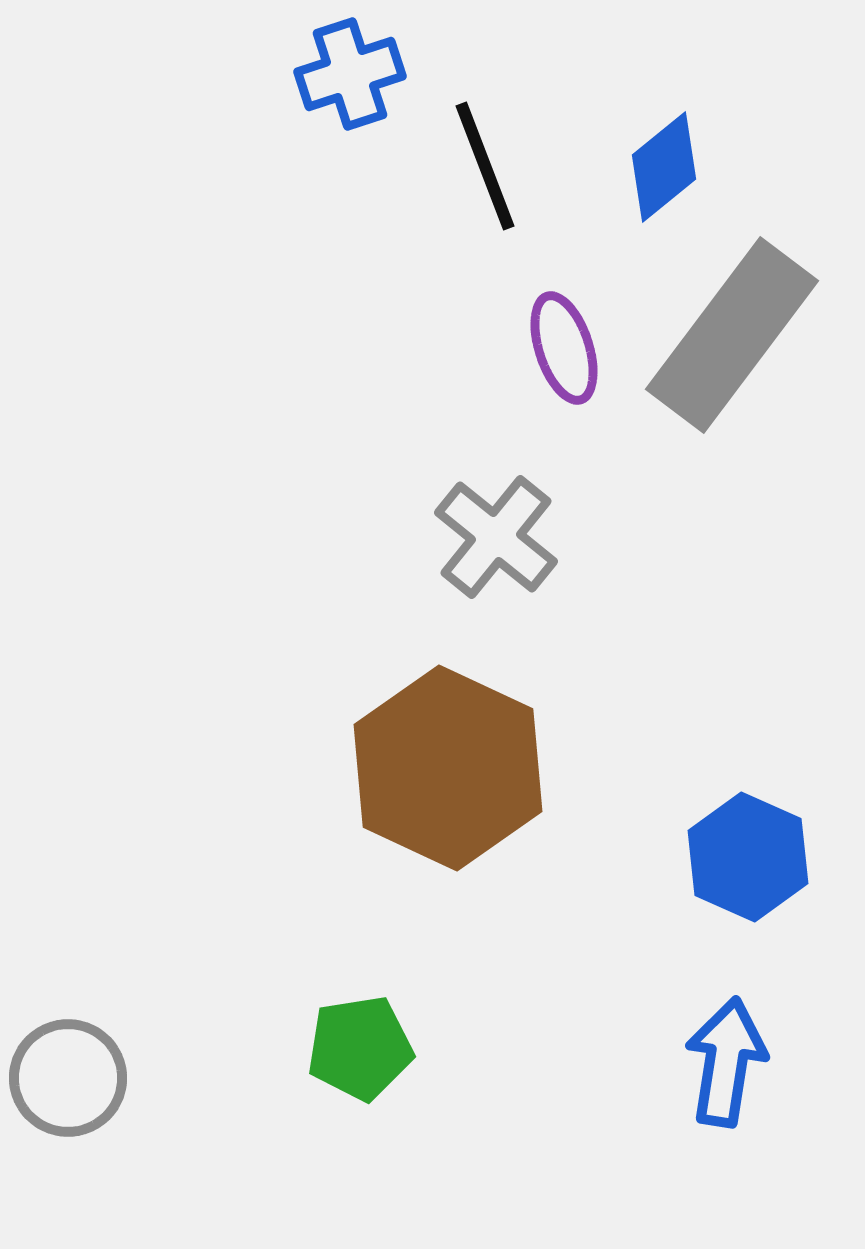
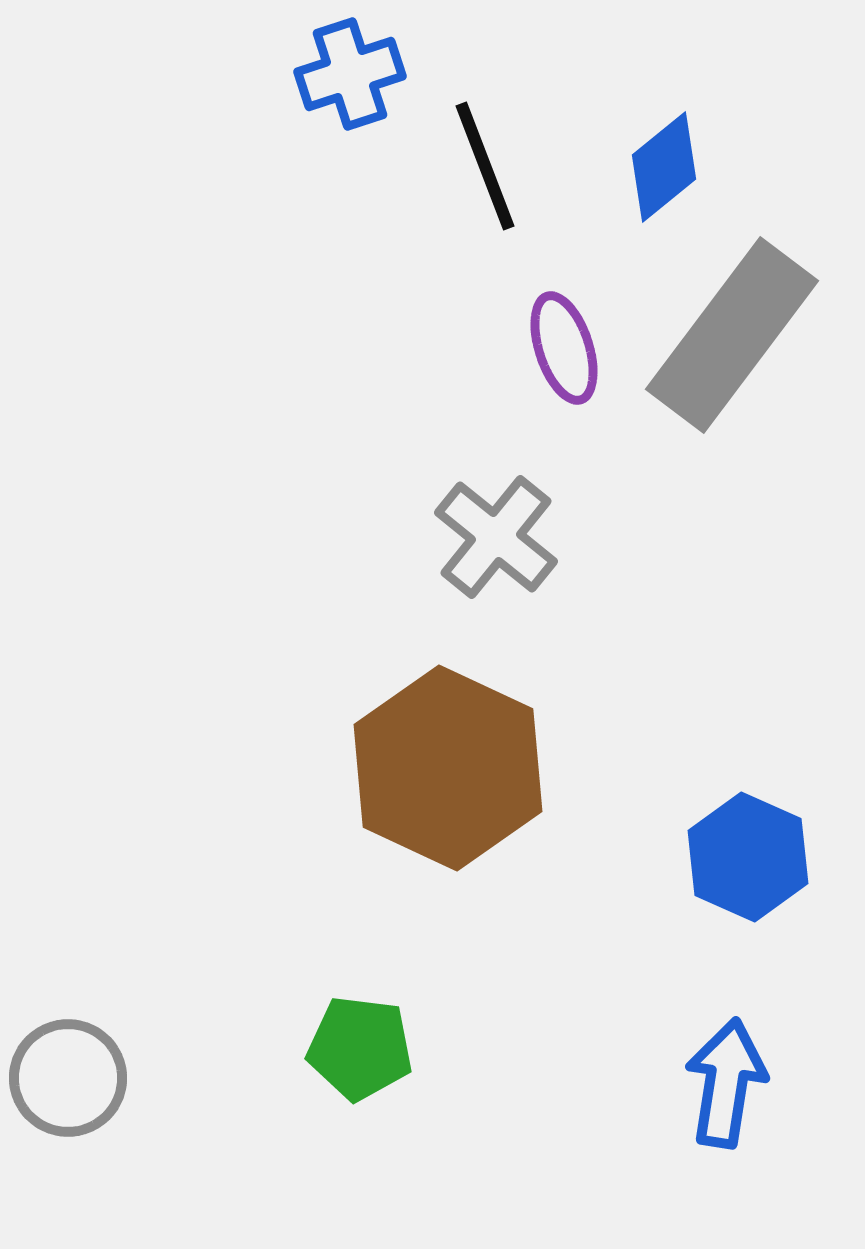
green pentagon: rotated 16 degrees clockwise
blue arrow: moved 21 px down
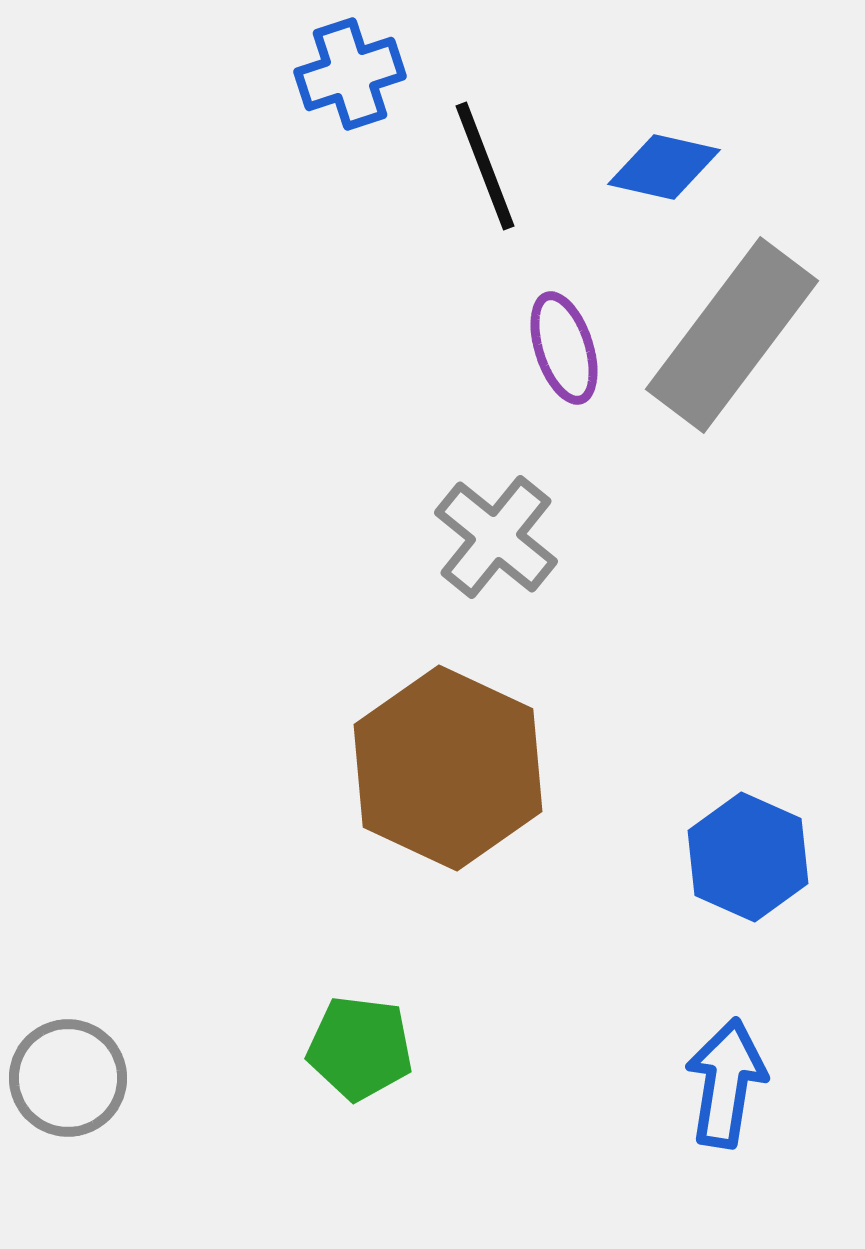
blue diamond: rotated 52 degrees clockwise
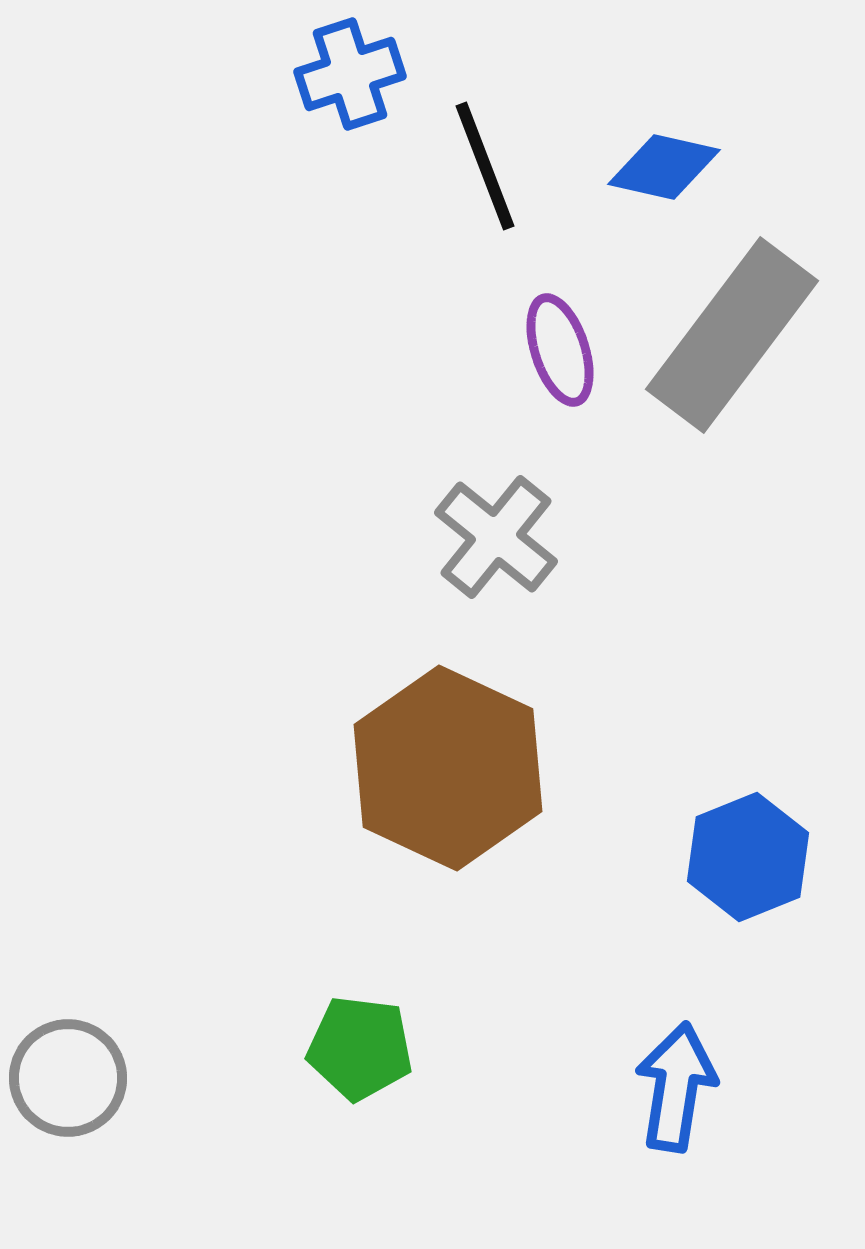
purple ellipse: moved 4 px left, 2 px down
blue hexagon: rotated 14 degrees clockwise
blue arrow: moved 50 px left, 4 px down
